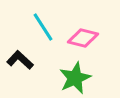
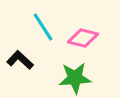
green star: rotated 20 degrees clockwise
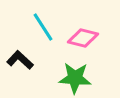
green star: rotated 8 degrees clockwise
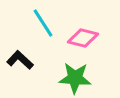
cyan line: moved 4 px up
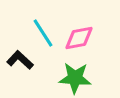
cyan line: moved 10 px down
pink diamond: moved 4 px left; rotated 24 degrees counterclockwise
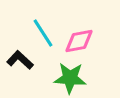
pink diamond: moved 3 px down
green star: moved 5 px left
